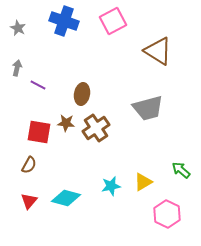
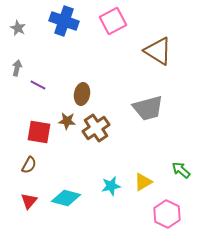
brown star: moved 1 px right, 2 px up
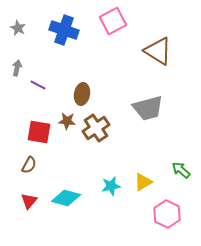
blue cross: moved 9 px down
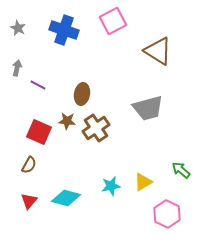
red square: rotated 15 degrees clockwise
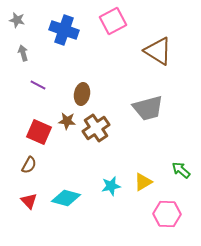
gray star: moved 1 px left, 8 px up; rotated 14 degrees counterclockwise
gray arrow: moved 6 px right, 15 px up; rotated 28 degrees counterclockwise
red triangle: rotated 24 degrees counterclockwise
pink hexagon: rotated 24 degrees counterclockwise
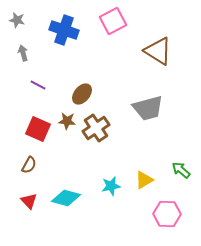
brown ellipse: rotated 30 degrees clockwise
red square: moved 1 px left, 3 px up
yellow triangle: moved 1 px right, 2 px up
